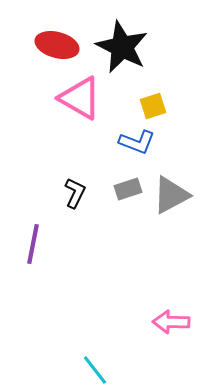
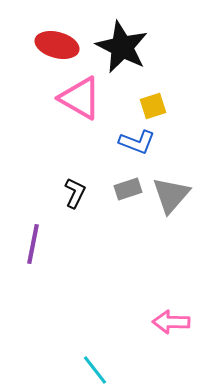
gray triangle: rotated 21 degrees counterclockwise
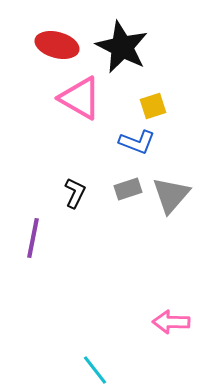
purple line: moved 6 px up
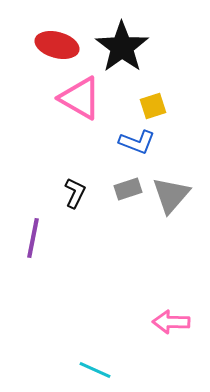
black star: rotated 10 degrees clockwise
cyan line: rotated 28 degrees counterclockwise
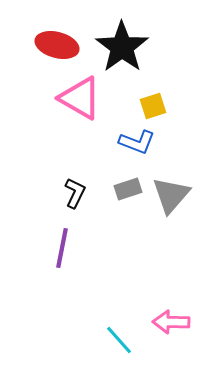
purple line: moved 29 px right, 10 px down
cyan line: moved 24 px right, 30 px up; rotated 24 degrees clockwise
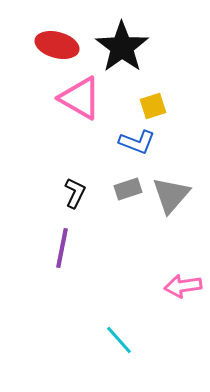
pink arrow: moved 12 px right, 36 px up; rotated 9 degrees counterclockwise
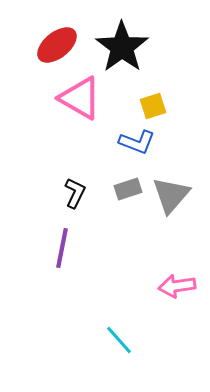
red ellipse: rotated 54 degrees counterclockwise
pink arrow: moved 6 px left
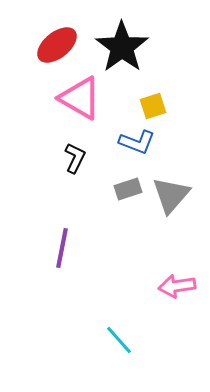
black L-shape: moved 35 px up
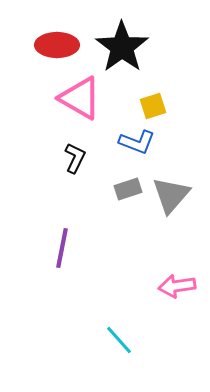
red ellipse: rotated 39 degrees clockwise
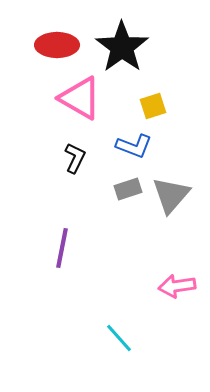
blue L-shape: moved 3 px left, 4 px down
cyan line: moved 2 px up
